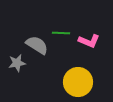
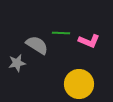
yellow circle: moved 1 px right, 2 px down
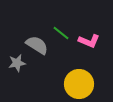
green line: rotated 36 degrees clockwise
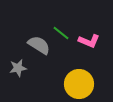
gray semicircle: moved 2 px right
gray star: moved 1 px right, 5 px down
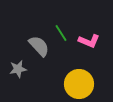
green line: rotated 18 degrees clockwise
gray semicircle: moved 1 px down; rotated 15 degrees clockwise
gray star: moved 1 px down
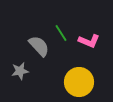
gray star: moved 2 px right, 2 px down
yellow circle: moved 2 px up
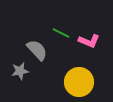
green line: rotated 30 degrees counterclockwise
gray semicircle: moved 2 px left, 4 px down
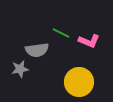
gray semicircle: rotated 125 degrees clockwise
gray star: moved 2 px up
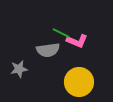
pink L-shape: moved 12 px left
gray semicircle: moved 11 px right
gray star: moved 1 px left
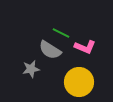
pink L-shape: moved 8 px right, 6 px down
gray semicircle: moved 2 px right; rotated 40 degrees clockwise
gray star: moved 12 px right
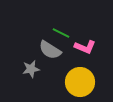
yellow circle: moved 1 px right
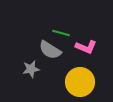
green line: rotated 12 degrees counterclockwise
pink L-shape: moved 1 px right
